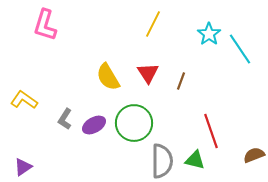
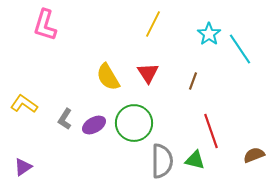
brown line: moved 12 px right
yellow L-shape: moved 4 px down
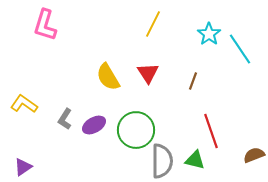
green circle: moved 2 px right, 7 px down
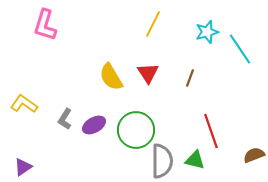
cyan star: moved 2 px left, 2 px up; rotated 20 degrees clockwise
yellow semicircle: moved 3 px right
brown line: moved 3 px left, 3 px up
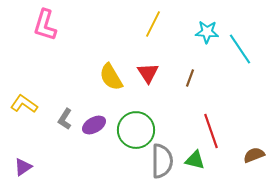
cyan star: rotated 20 degrees clockwise
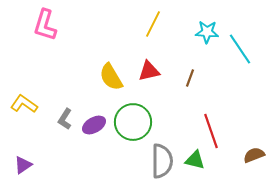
red triangle: moved 1 px right, 2 px up; rotated 50 degrees clockwise
green circle: moved 3 px left, 8 px up
purple triangle: moved 2 px up
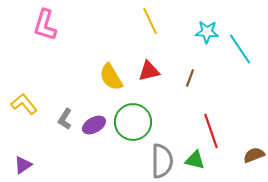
yellow line: moved 3 px left, 3 px up; rotated 52 degrees counterclockwise
yellow L-shape: rotated 16 degrees clockwise
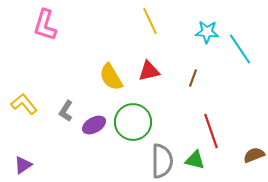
brown line: moved 3 px right
gray L-shape: moved 1 px right, 8 px up
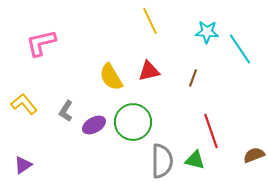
pink L-shape: moved 4 px left, 18 px down; rotated 60 degrees clockwise
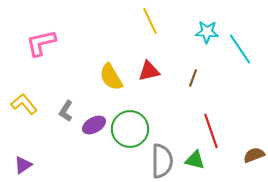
green circle: moved 3 px left, 7 px down
